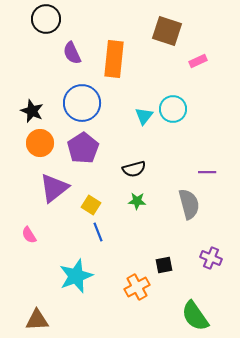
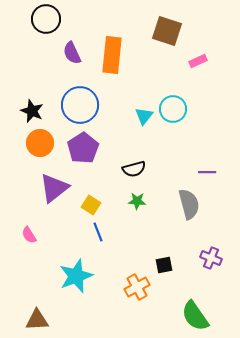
orange rectangle: moved 2 px left, 4 px up
blue circle: moved 2 px left, 2 px down
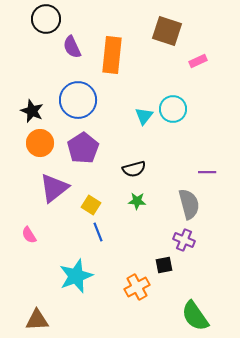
purple semicircle: moved 6 px up
blue circle: moved 2 px left, 5 px up
purple cross: moved 27 px left, 18 px up
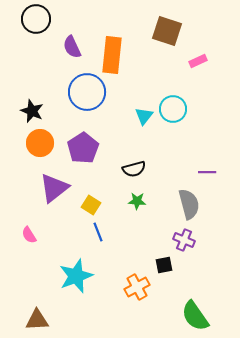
black circle: moved 10 px left
blue circle: moved 9 px right, 8 px up
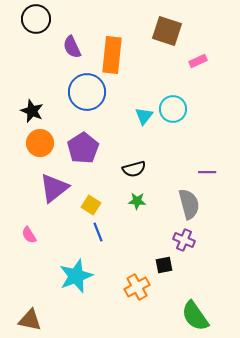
brown triangle: moved 7 px left; rotated 15 degrees clockwise
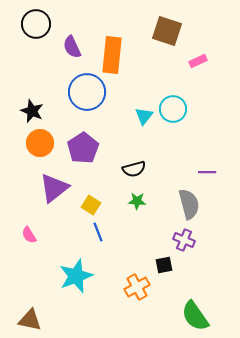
black circle: moved 5 px down
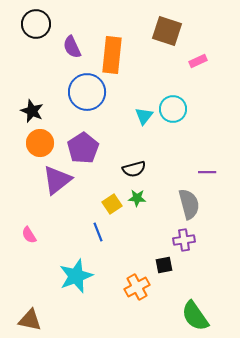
purple triangle: moved 3 px right, 8 px up
green star: moved 3 px up
yellow square: moved 21 px right, 1 px up; rotated 24 degrees clockwise
purple cross: rotated 30 degrees counterclockwise
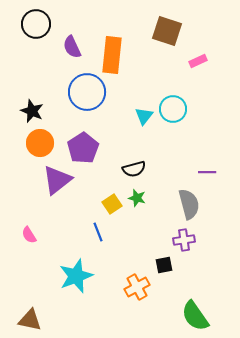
green star: rotated 12 degrees clockwise
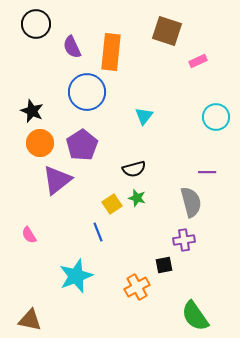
orange rectangle: moved 1 px left, 3 px up
cyan circle: moved 43 px right, 8 px down
purple pentagon: moved 1 px left, 3 px up
gray semicircle: moved 2 px right, 2 px up
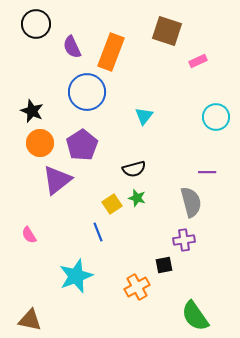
orange rectangle: rotated 15 degrees clockwise
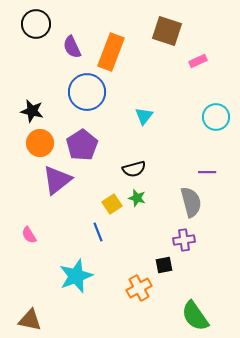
black star: rotated 10 degrees counterclockwise
orange cross: moved 2 px right, 1 px down
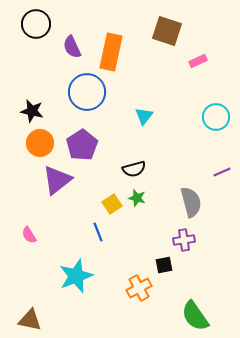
orange rectangle: rotated 9 degrees counterclockwise
purple line: moved 15 px right; rotated 24 degrees counterclockwise
